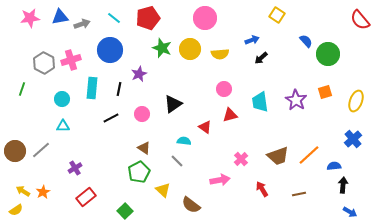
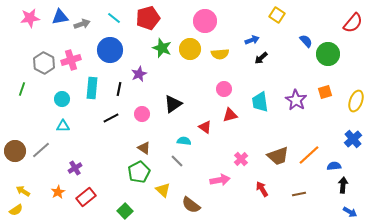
pink circle at (205, 18): moved 3 px down
red semicircle at (360, 20): moved 7 px left, 3 px down; rotated 100 degrees counterclockwise
orange star at (43, 192): moved 15 px right
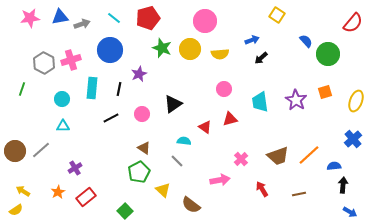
red triangle at (230, 115): moved 4 px down
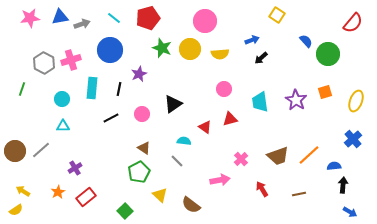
yellow triangle at (163, 190): moved 3 px left, 5 px down
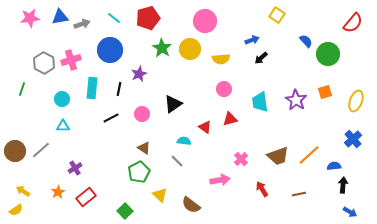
green star at (162, 48): rotated 12 degrees clockwise
yellow semicircle at (220, 54): moved 1 px right, 5 px down
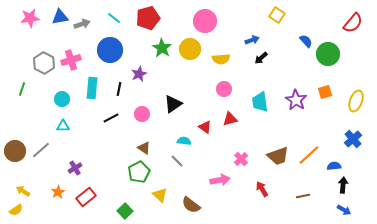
brown line at (299, 194): moved 4 px right, 2 px down
blue arrow at (350, 212): moved 6 px left, 2 px up
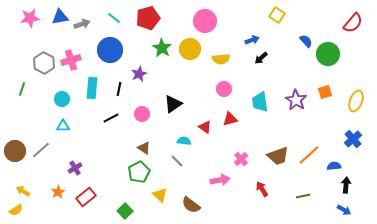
black arrow at (343, 185): moved 3 px right
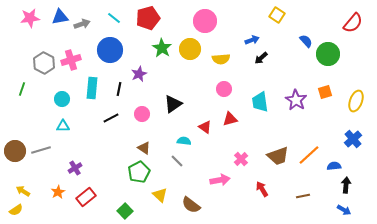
gray line at (41, 150): rotated 24 degrees clockwise
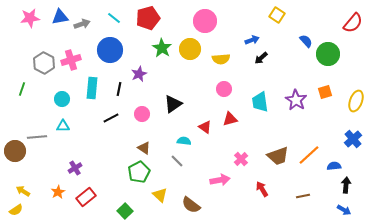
gray line at (41, 150): moved 4 px left, 13 px up; rotated 12 degrees clockwise
